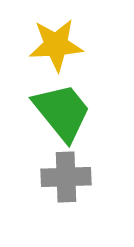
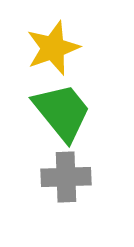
yellow star: moved 3 px left, 3 px down; rotated 16 degrees counterclockwise
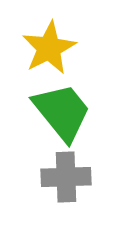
yellow star: moved 4 px left; rotated 8 degrees counterclockwise
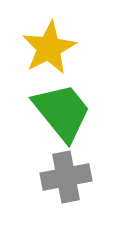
gray cross: rotated 9 degrees counterclockwise
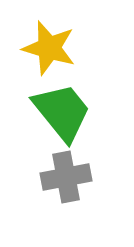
yellow star: rotated 28 degrees counterclockwise
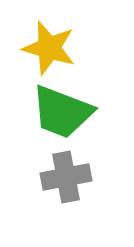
green trapezoid: rotated 150 degrees clockwise
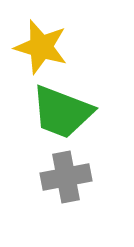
yellow star: moved 8 px left, 1 px up
